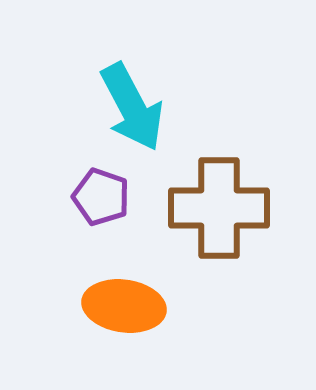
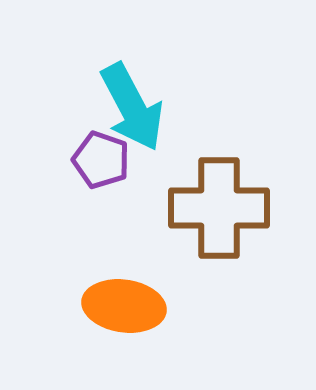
purple pentagon: moved 37 px up
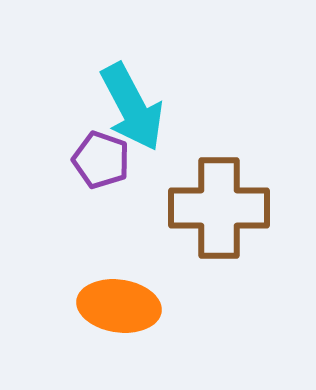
orange ellipse: moved 5 px left
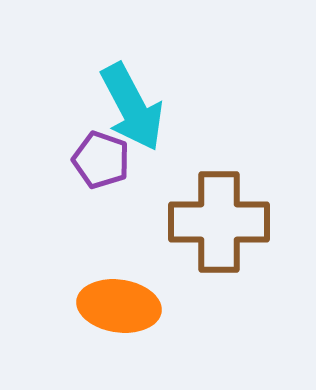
brown cross: moved 14 px down
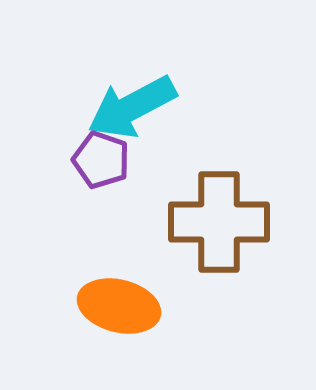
cyan arrow: rotated 90 degrees clockwise
orange ellipse: rotated 6 degrees clockwise
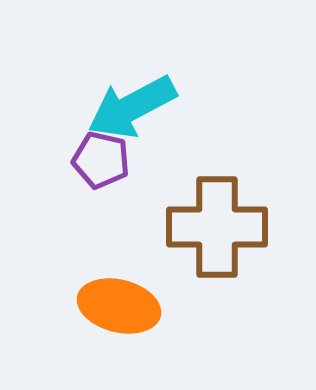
purple pentagon: rotated 6 degrees counterclockwise
brown cross: moved 2 px left, 5 px down
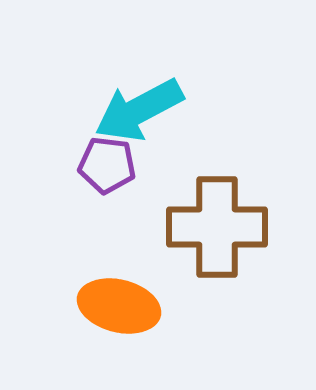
cyan arrow: moved 7 px right, 3 px down
purple pentagon: moved 6 px right, 5 px down; rotated 6 degrees counterclockwise
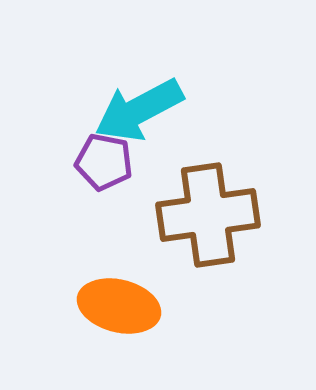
purple pentagon: moved 3 px left, 3 px up; rotated 4 degrees clockwise
brown cross: moved 9 px left, 12 px up; rotated 8 degrees counterclockwise
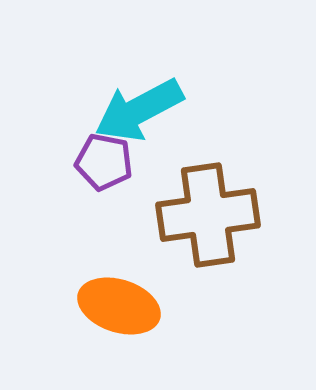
orange ellipse: rotated 4 degrees clockwise
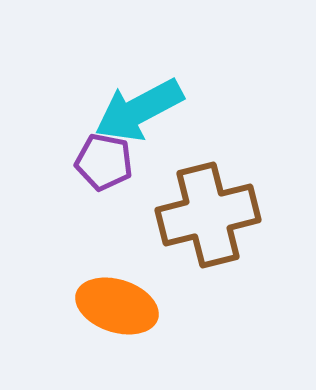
brown cross: rotated 6 degrees counterclockwise
orange ellipse: moved 2 px left
